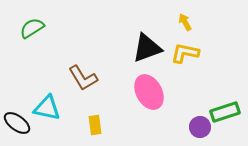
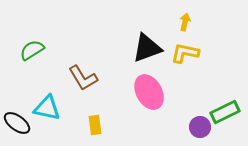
yellow arrow: rotated 42 degrees clockwise
green semicircle: moved 22 px down
green rectangle: rotated 8 degrees counterclockwise
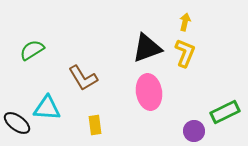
yellow L-shape: rotated 100 degrees clockwise
pink ellipse: rotated 20 degrees clockwise
cyan triangle: rotated 8 degrees counterclockwise
purple circle: moved 6 px left, 4 px down
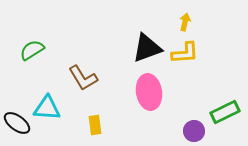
yellow L-shape: rotated 64 degrees clockwise
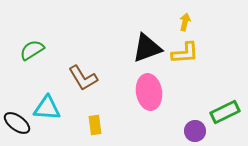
purple circle: moved 1 px right
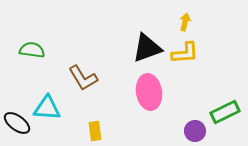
green semicircle: rotated 40 degrees clockwise
yellow rectangle: moved 6 px down
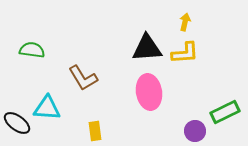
black triangle: rotated 16 degrees clockwise
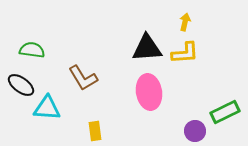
black ellipse: moved 4 px right, 38 px up
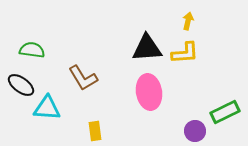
yellow arrow: moved 3 px right, 1 px up
